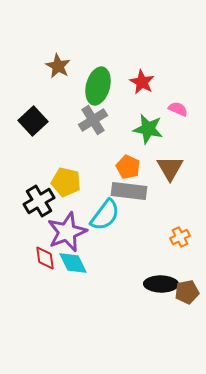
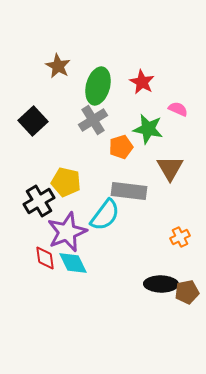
orange pentagon: moved 7 px left, 20 px up; rotated 30 degrees clockwise
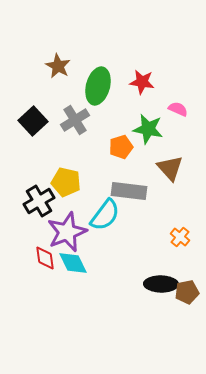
red star: rotated 20 degrees counterclockwise
gray cross: moved 18 px left
brown triangle: rotated 12 degrees counterclockwise
orange cross: rotated 24 degrees counterclockwise
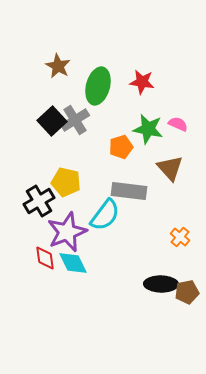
pink semicircle: moved 15 px down
black square: moved 19 px right
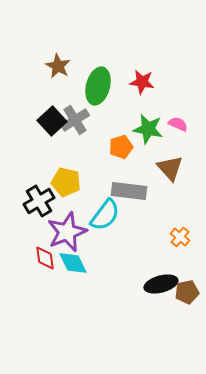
black ellipse: rotated 16 degrees counterclockwise
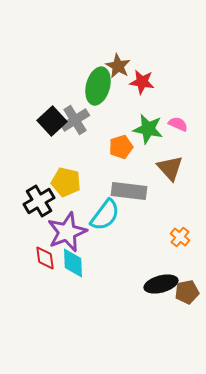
brown star: moved 60 px right
cyan diamond: rotated 24 degrees clockwise
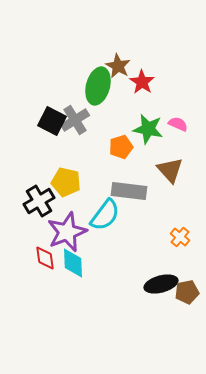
red star: rotated 25 degrees clockwise
black square: rotated 20 degrees counterclockwise
brown triangle: moved 2 px down
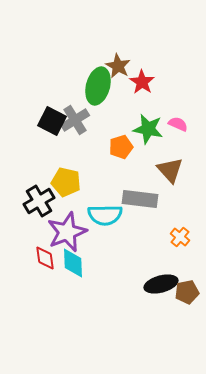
gray rectangle: moved 11 px right, 8 px down
cyan semicircle: rotated 52 degrees clockwise
